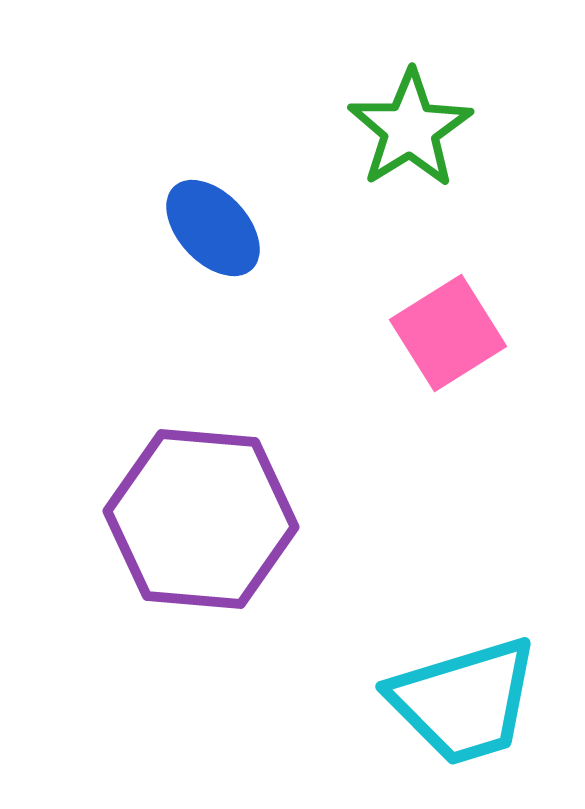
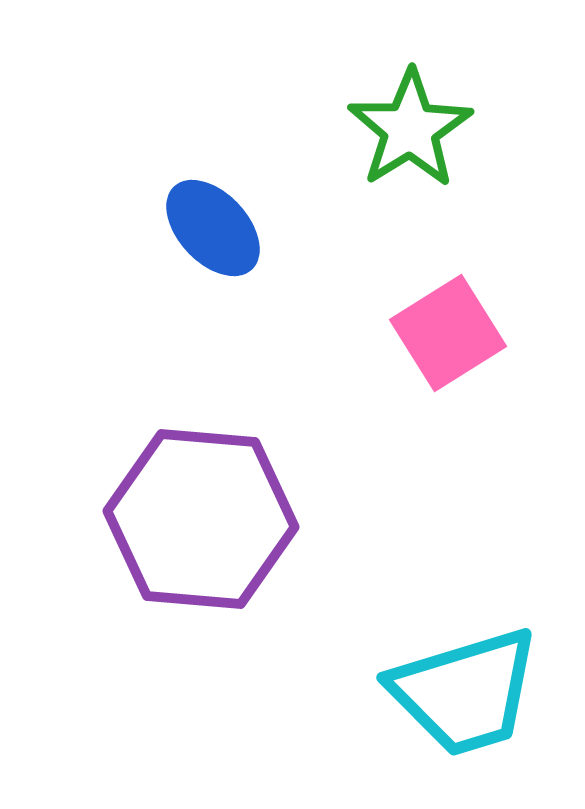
cyan trapezoid: moved 1 px right, 9 px up
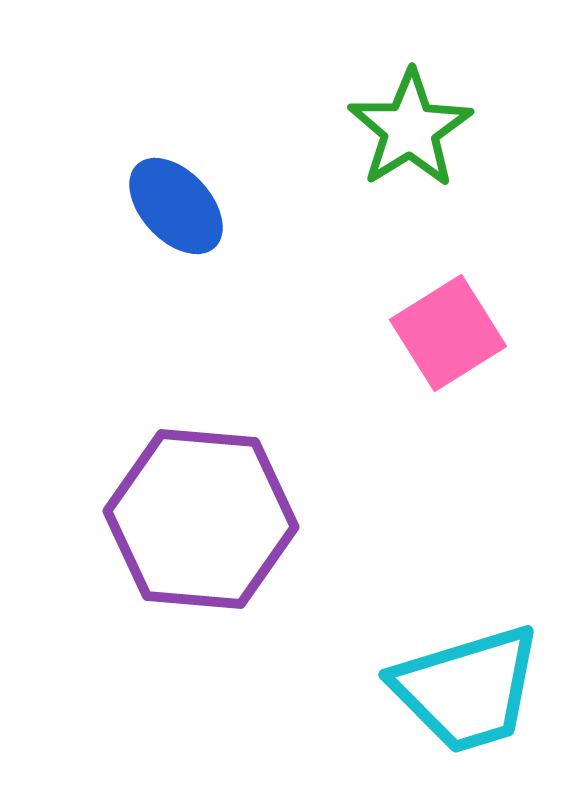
blue ellipse: moved 37 px left, 22 px up
cyan trapezoid: moved 2 px right, 3 px up
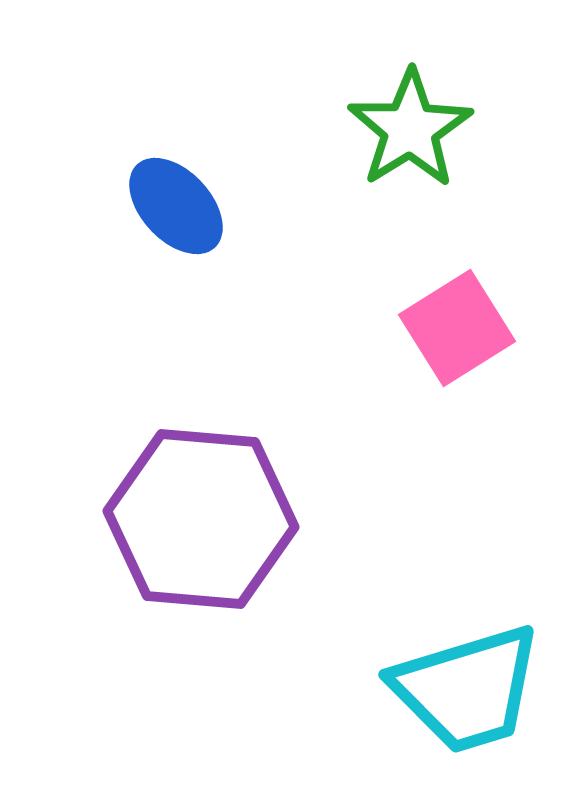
pink square: moved 9 px right, 5 px up
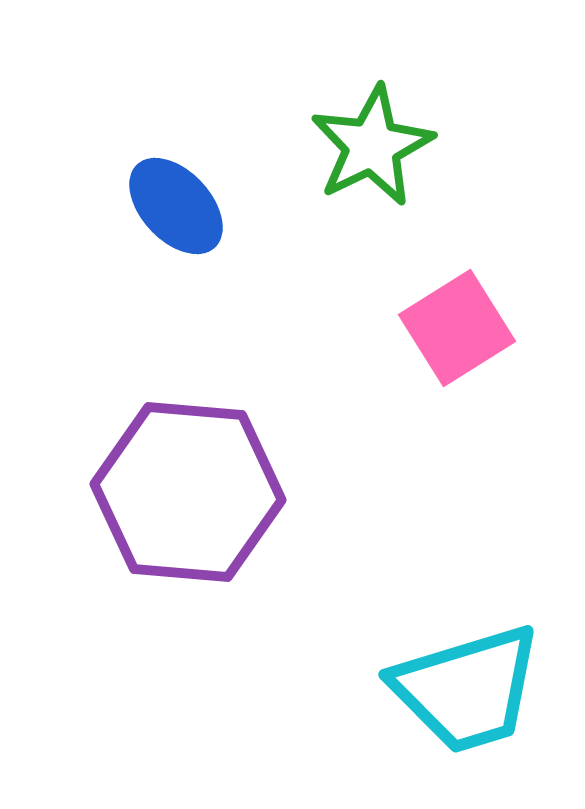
green star: moved 38 px left, 17 px down; rotated 6 degrees clockwise
purple hexagon: moved 13 px left, 27 px up
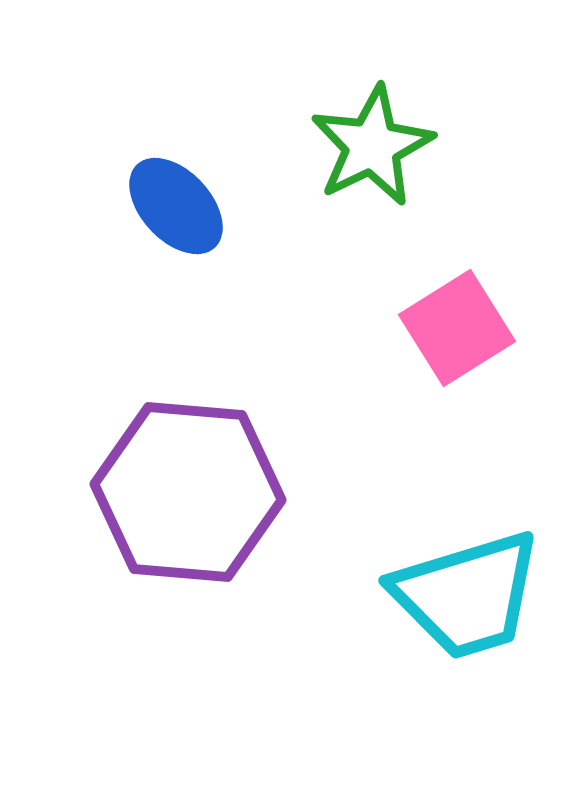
cyan trapezoid: moved 94 px up
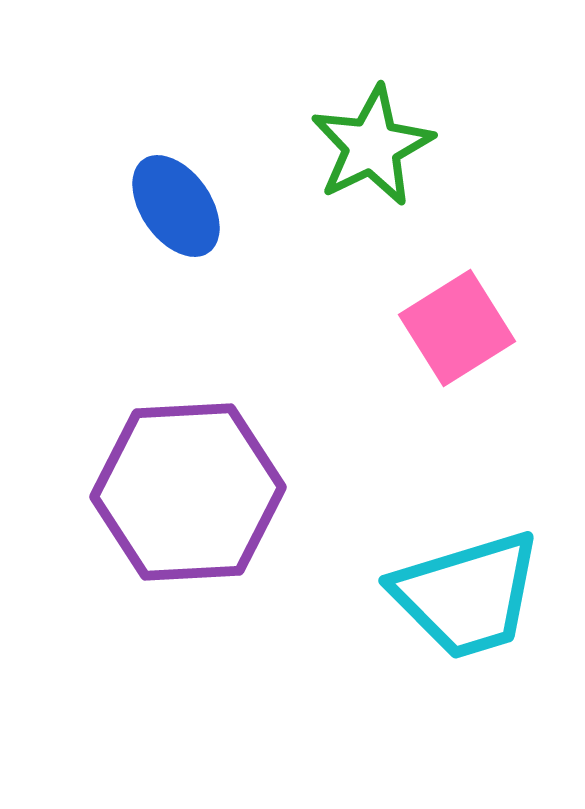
blue ellipse: rotated 8 degrees clockwise
purple hexagon: rotated 8 degrees counterclockwise
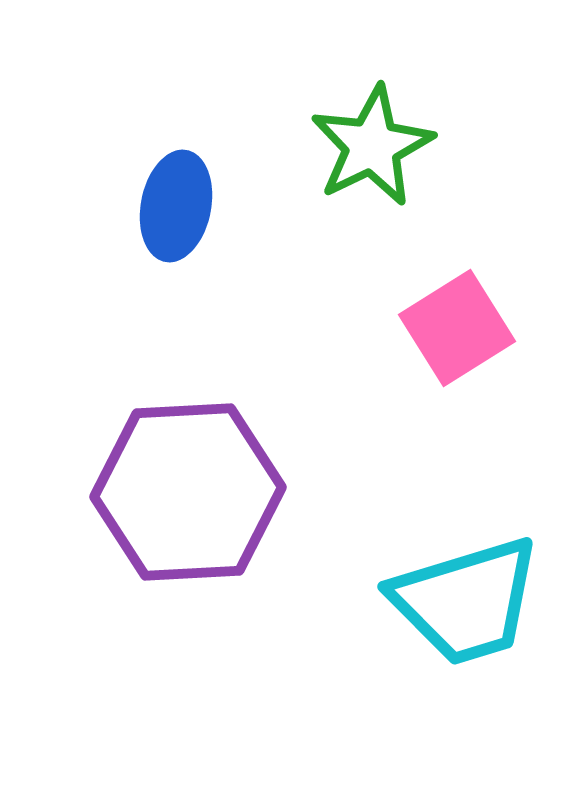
blue ellipse: rotated 46 degrees clockwise
cyan trapezoid: moved 1 px left, 6 px down
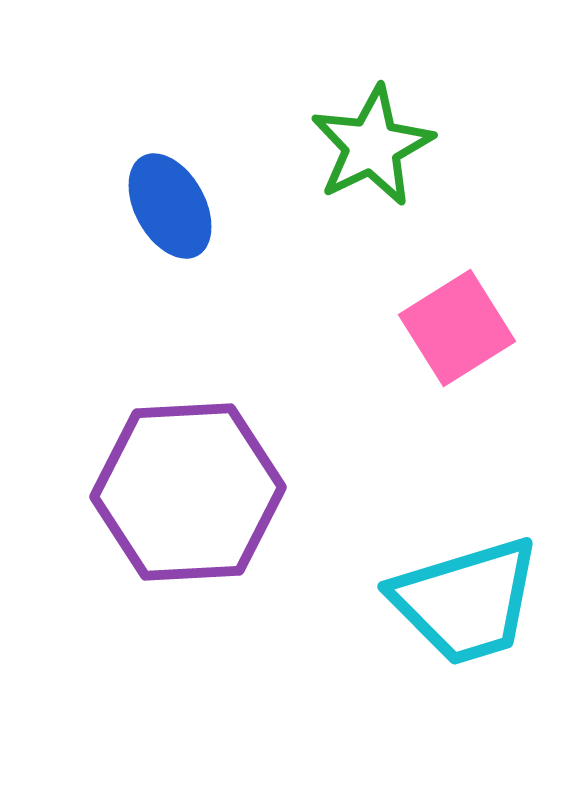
blue ellipse: moved 6 px left; rotated 40 degrees counterclockwise
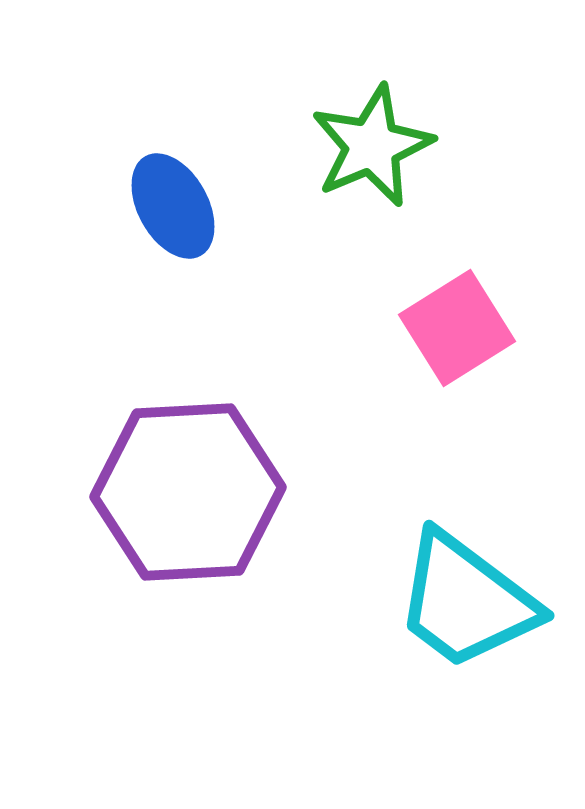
green star: rotated 3 degrees clockwise
blue ellipse: moved 3 px right
cyan trapezoid: rotated 54 degrees clockwise
